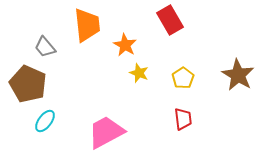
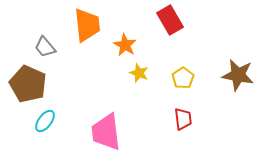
brown star: rotated 20 degrees counterclockwise
pink trapezoid: rotated 69 degrees counterclockwise
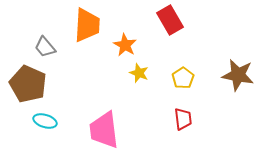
orange trapezoid: rotated 9 degrees clockwise
cyan ellipse: rotated 70 degrees clockwise
pink trapezoid: moved 2 px left, 2 px up
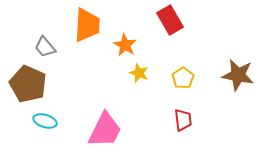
red trapezoid: moved 1 px down
pink trapezoid: moved 1 px right; rotated 147 degrees counterclockwise
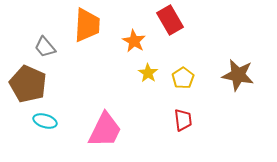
orange star: moved 9 px right, 4 px up
yellow star: moved 9 px right; rotated 12 degrees clockwise
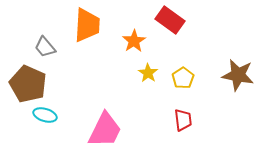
red rectangle: rotated 24 degrees counterclockwise
orange star: rotated 10 degrees clockwise
cyan ellipse: moved 6 px up
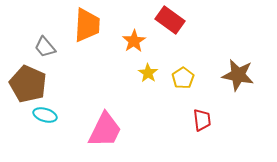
red trapezoid: moved 19 px right
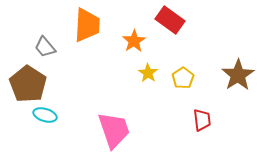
brown star: rotated 28 degrees clockwise
brown pentagon: rotated 9 degrees clockwise
pink trapezoid: moved 9 px right; rotated 45 degrees counterclockwise
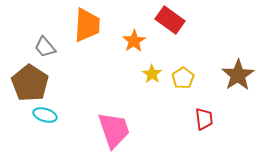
yellow star: moved 4 px right, 1 px down
brown pentagon: moved 2 px right, 1 px up
red trapezoid: moved 2 px right, 1 px up
